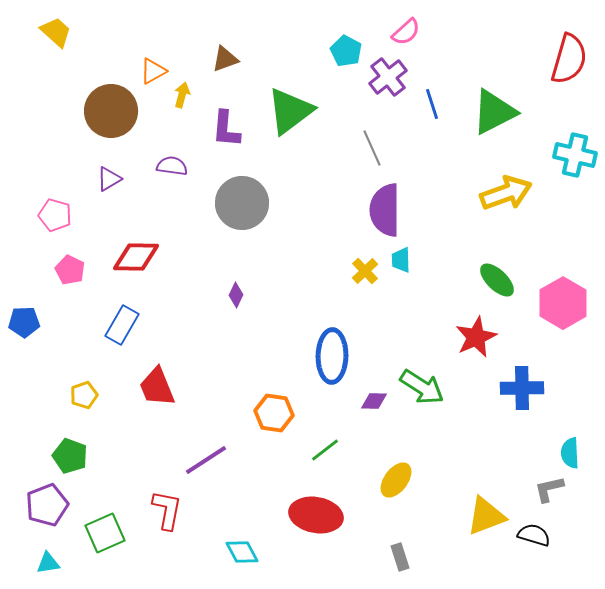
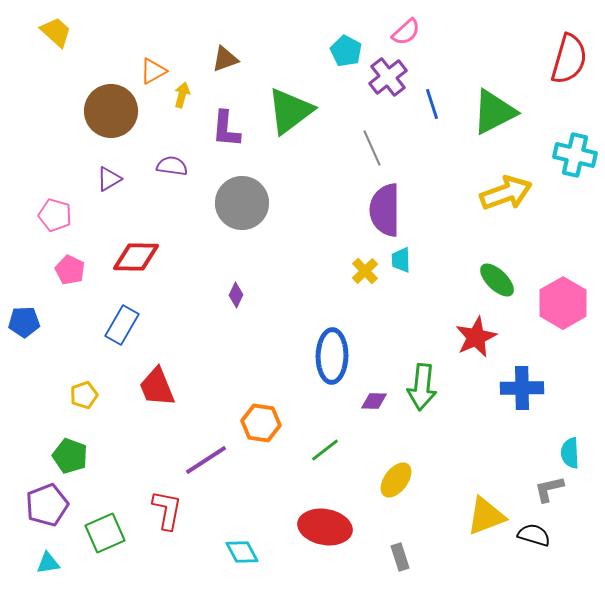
green arrow at (422, 387): rotated 63 degrees clockwise
orange hexagon at (274, 413): moved 13 px left, 10 px down
red ellipse at (316, 515): moved 9 px right, 12 px down
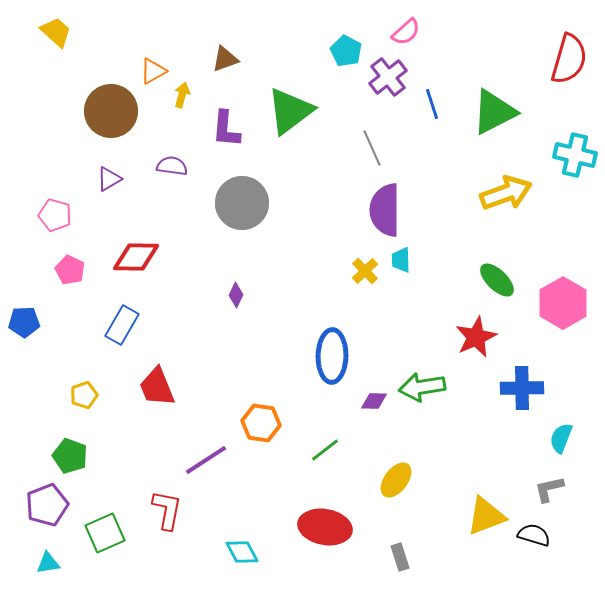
green arrow at (422, 387): rotated 75 degrees clockwise
cyan semicircle at (570, 453): moved 9 px left, 15 px up; rotated 24 degrees clockwise
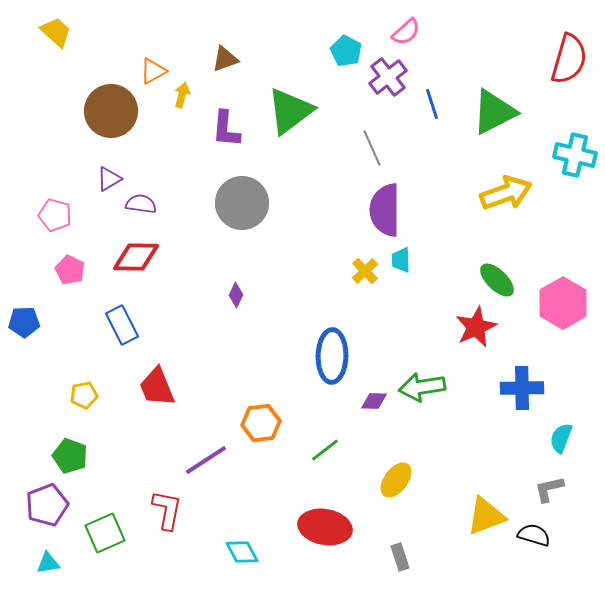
purple semicircle at (172, 166): moved 31 px left, 38 px down
blue rectangle at (122, 325): rotated 57 degrees counterclockwise
red star at (476, 337): moved 10 px up
yellow pentagon at (84, 395): rotated 8 degrees clockwise
orange hexagon at (261, 423): rotated 15 degrees counterclockwise
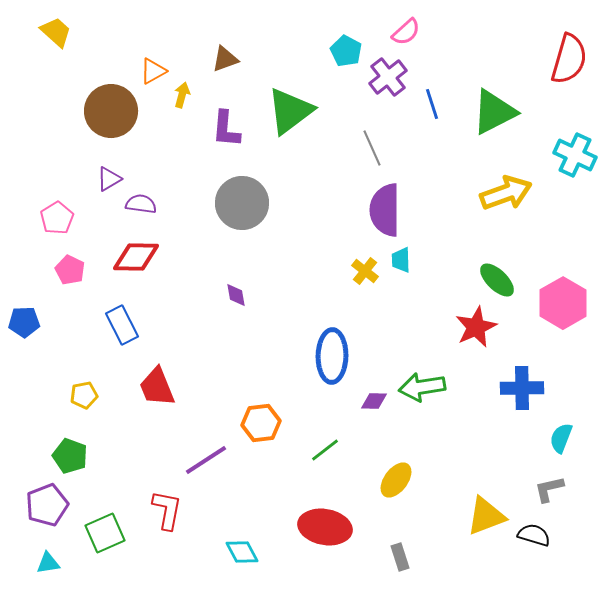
cyan cross at (575, 155): rotated 12 degrees clockwise
pink pentagon at (55, 215): moved 2 px right, 3 px down; rotated 24 degrees clockwise
yellow cross at (365, 271): rotated 8 degrees counterclockwise
purple diamond at (236, 295): rotated 35 degrees counterclockwise
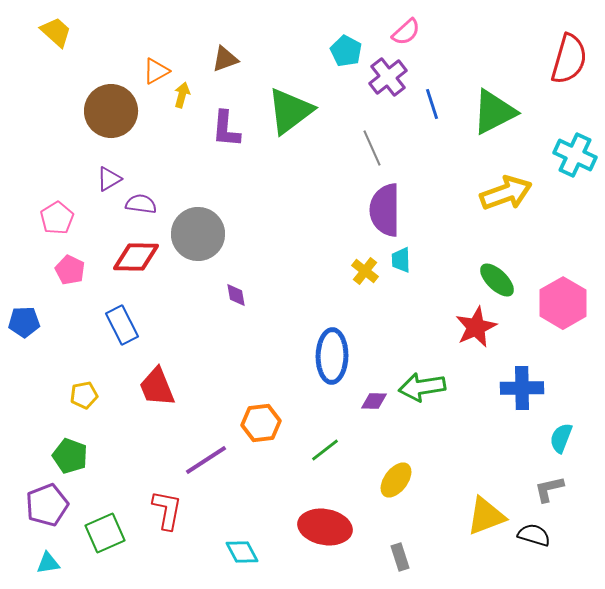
orange triangle at (153, 71): moved 3 px right
gray circle at (242, 203): moved 44 px left, 31 px down
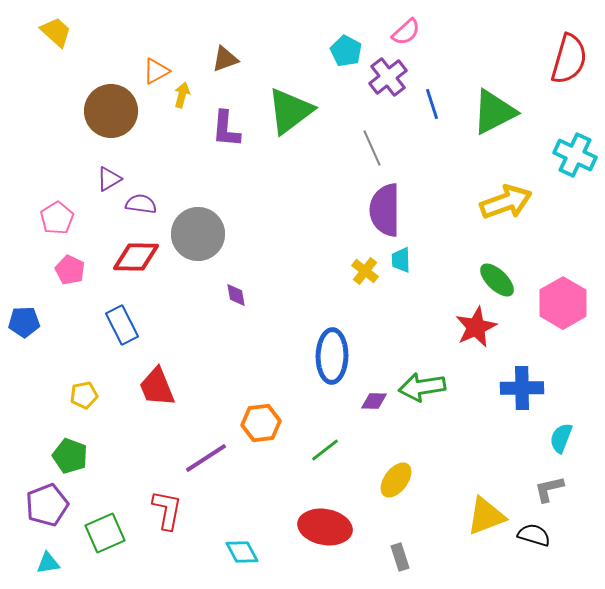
yellow arrow at (506, 193): moved 9 px down
purple line at (206, 460): moved 2 px up
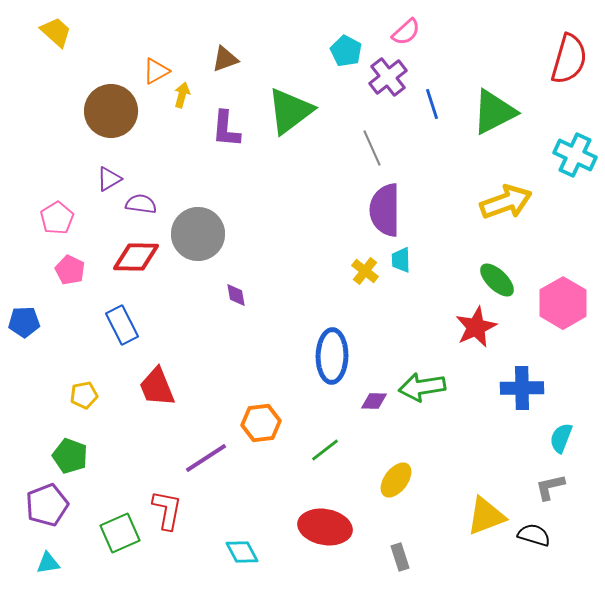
gray L-shape at (549, 489): moved 1 px right, 2 px up
green square at (105, 533): moved 15 px right
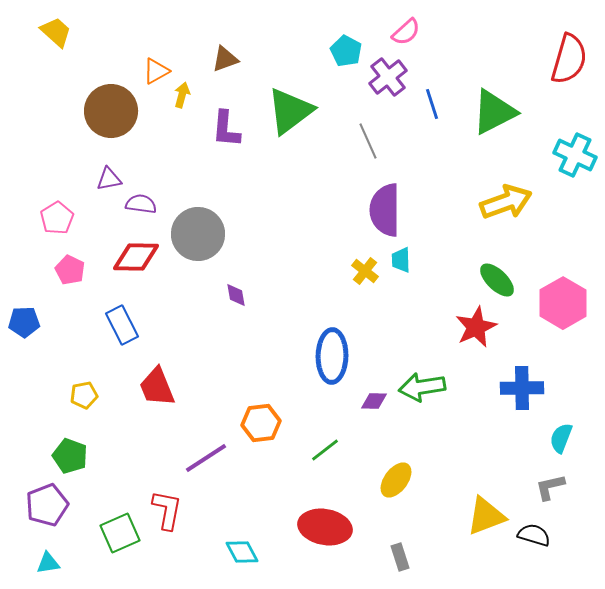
gray line at (372, 148): moved 4 px left, 7 px up
purple triangle at (109, 179): rotated 20 degrees clockwise
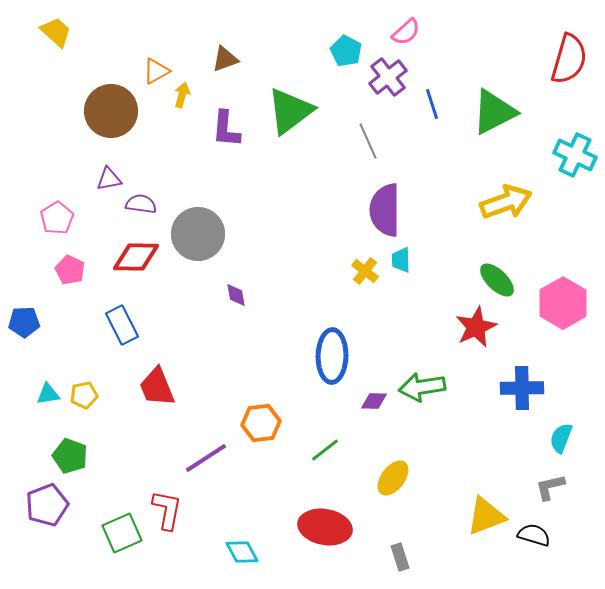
yellow ellipse at (396, 480): moved 3 px left, 2 px up
green square at (120, 533): moved 2 px right
cyan triangle at (48, 563): moved 169 px up
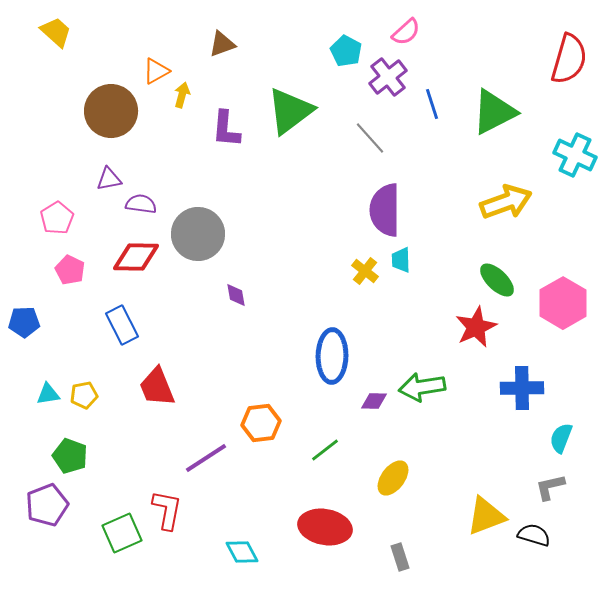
brown triangle at (225, 59): moved 3 px left, 15 px up
gray line at (368, 141): moved 2 px right, 3 px up; rotated 18 degrees counterclockwise
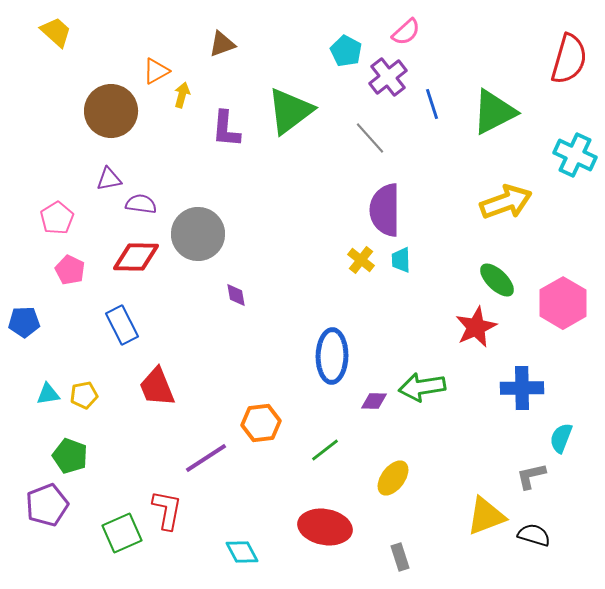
yellow cross at (365, 271): moved 4 px left, 11 px up
gray L-shape at (550, 487): moved 19 px left, 11 px up
